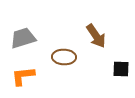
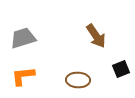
brown ellipse: moved 14 px right, 23 px down
black square: rotated 24 degrees counterclockwise
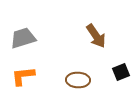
black square: moved 3 px down
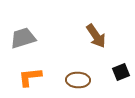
orange L-shape: moved 7 px right, 1 px down
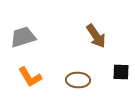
gray trapezoid: moved 1 px up
black square: rotated 24 degrees clockwise
orange L-shape: rotated 115 degrees counterclockwise
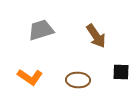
gray trapezoid: moved 18 px right, 7 px up
orange L-shape: rotated 25 degrees counterclockwise
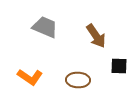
gray trapezoid: moved 4 px right, 3 px up; rotated 40 degrees clockwise
black square: moved 2 px left, 6 px up
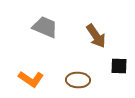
orange L-shape: moved 1 px right, 2 px down
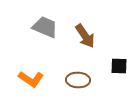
brown arrow: moved 11 px left
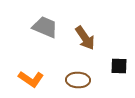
brown arrow: moved 2 px down
